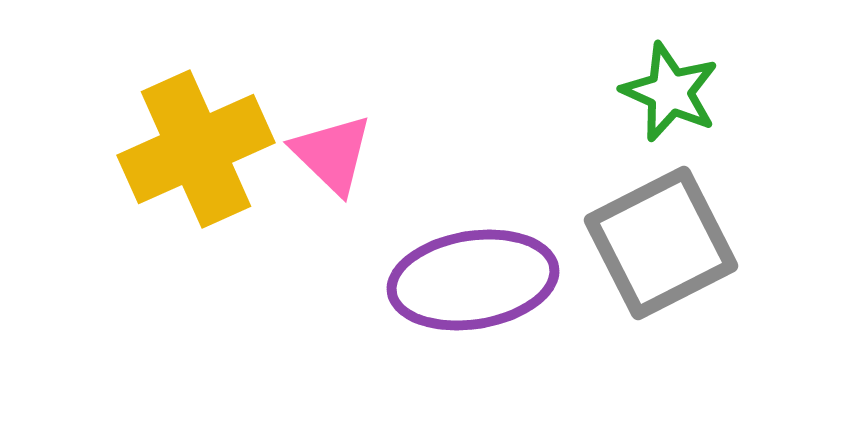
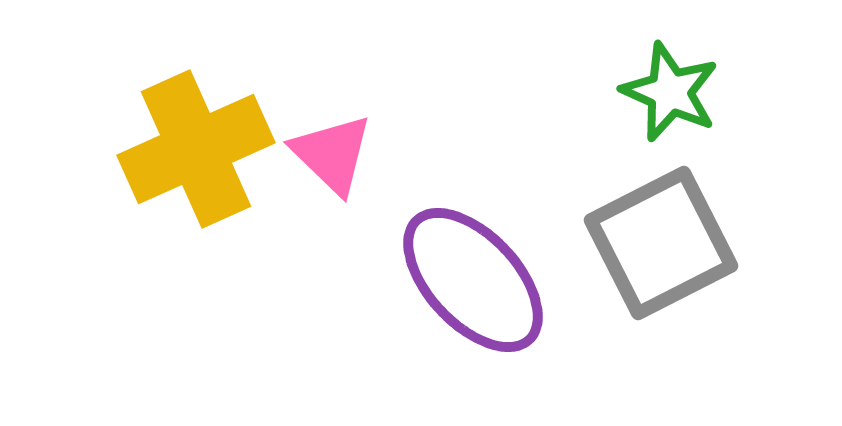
purple ellipse: rotated 56 degrees clockwise
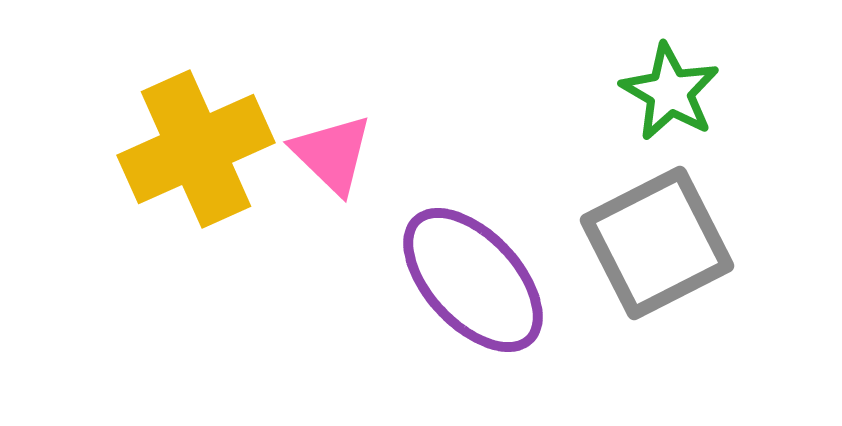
green star: rotated 6 degrees clockwise
gray square: moved 4 px left
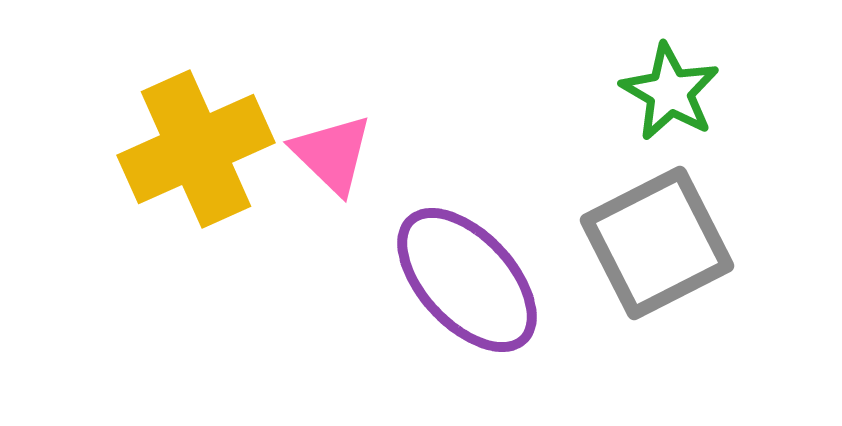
purple ellipse: moved 6 px left
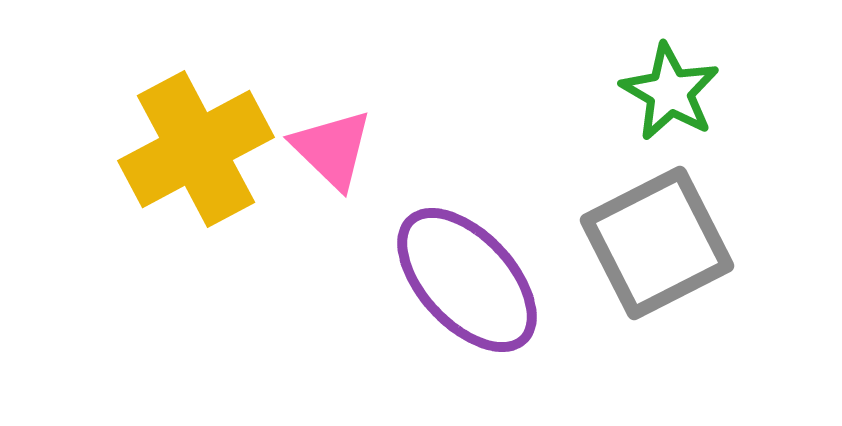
yellow cross: rotated 4 degrees counterclockwise
pink triangle: moved 5 px up
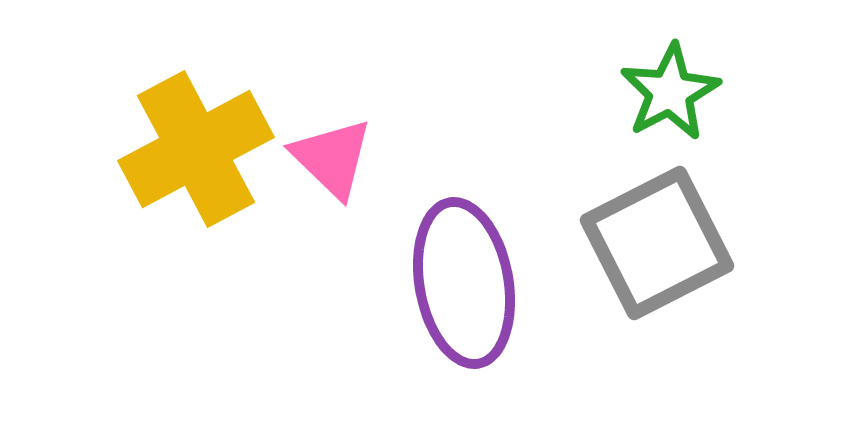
green star: rotated 14 degrees clockwise
pink triangle: moved 9 px down
purple ellipse: moved 3 px left, 3 px down; rotated 33 degrees clockwise
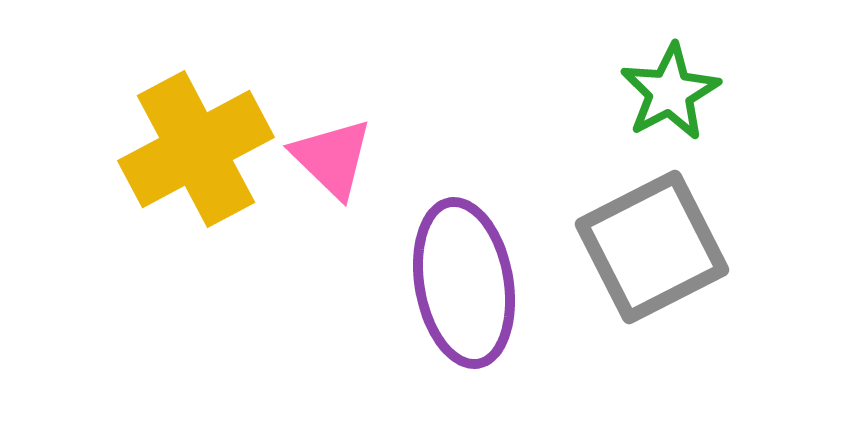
gray square: moved 5 px left, 4 px down
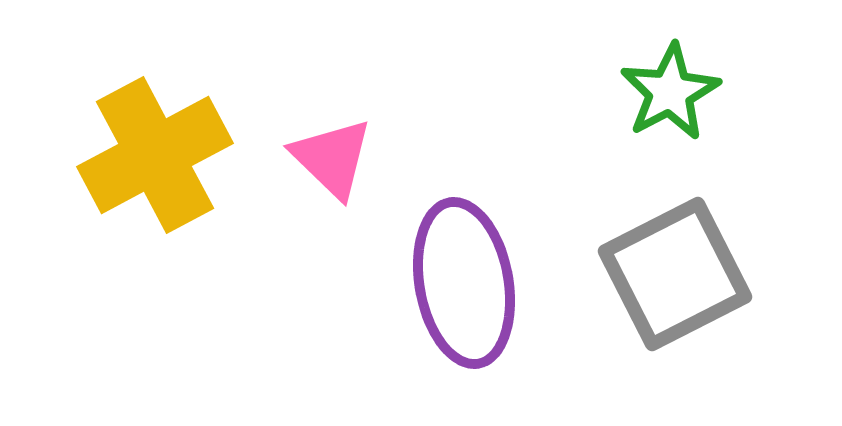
yellow cross: moved 41 px left, 6 px down
gray square: moved 23 px right, 27 px down
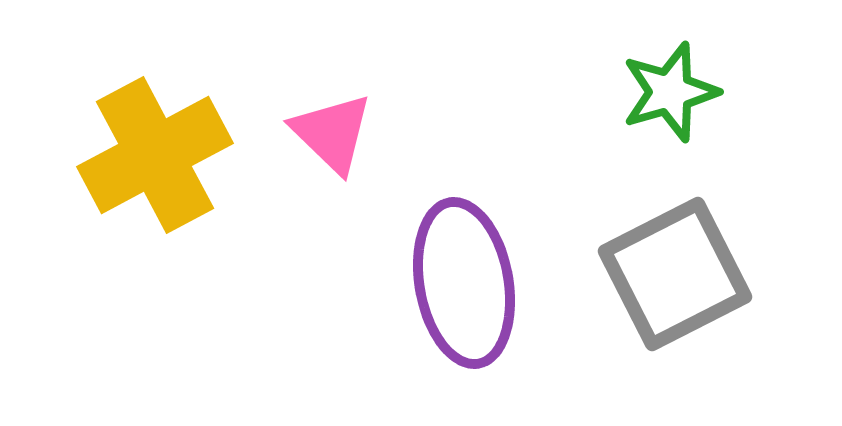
green star: rotated 12 degrees clockwise
pink triangle: moved 25 px up
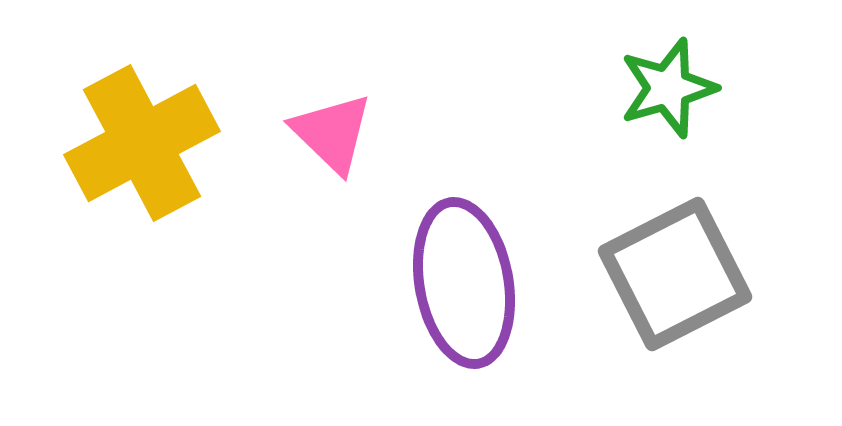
green star: moved 2 px left, 4 px up
yellow cross: moved 13 px left, 12 px up
